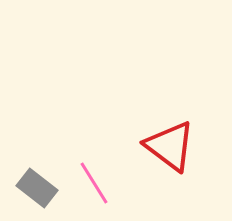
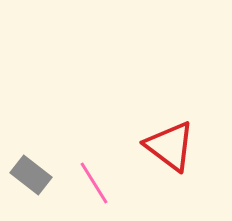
gray rectangle: moved 6 px left, 13 px up
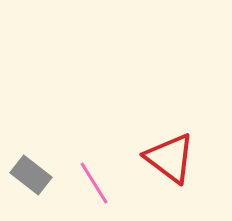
red triangle: moved 12 px down
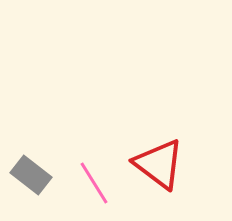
red triangle: moved 11 px left, 6 px down
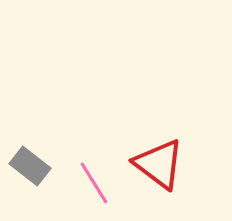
gray rectangle: moved 1 px left, 9 px up
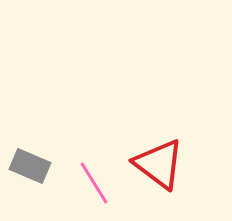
gray rectangle: rotated 15 degrees counterclockwise
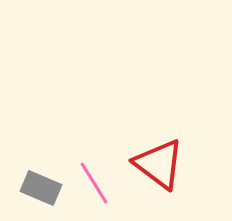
gray rectangle: moved 11 px right, 22 px down
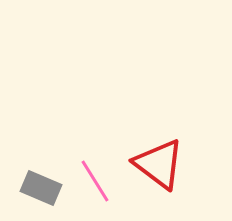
pink line: moved 1 px right, 2 px up
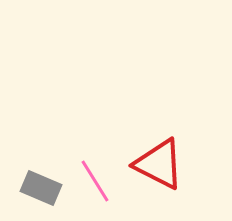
red triangle: rotated 10 degrees counterclockwise
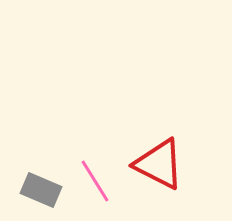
gray rectangle: moved 2 px down
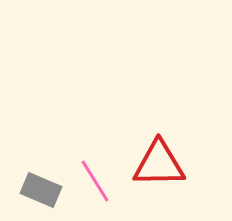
red triangle: rotated 28 degrees counterclockwise
